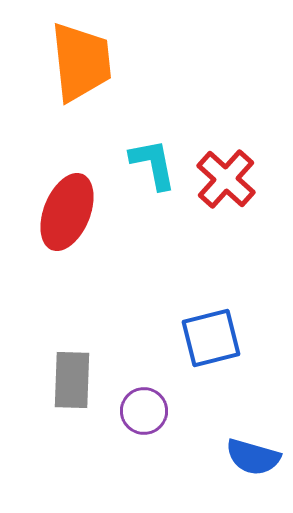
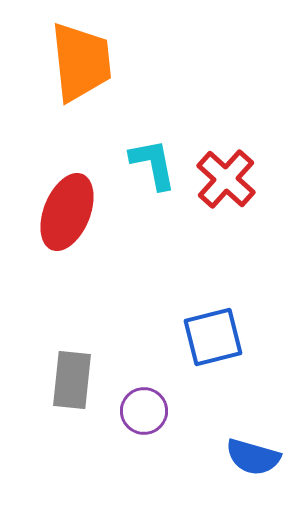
blue square: moved 2 px right, 1 px up
gray rectangle: rotated 4 degrees clockwise
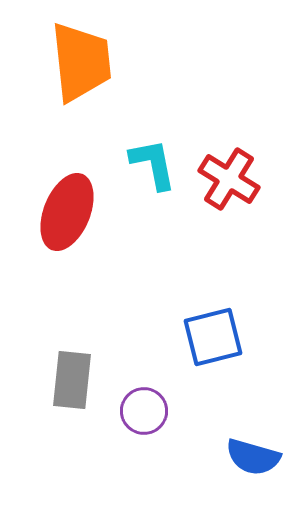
red cross: moved 3 px right; rotated 10 degrees counterclockwise
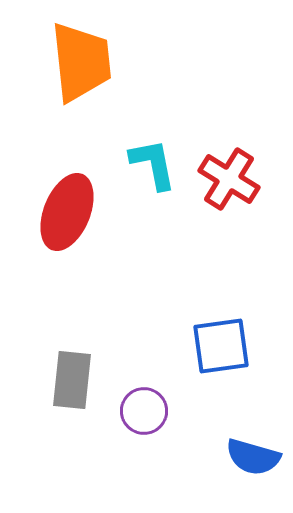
blue square: moved 8 px right, 9 px down; rotated 6 degrees clockwise
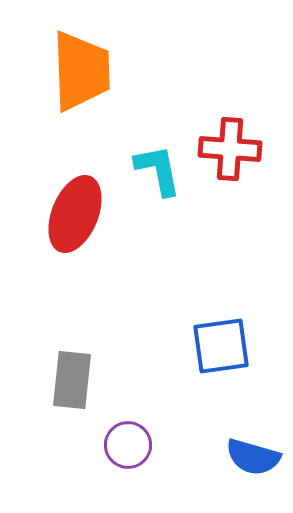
orange trapezoid: moved 9 px down; rotated 4 degrees clockwise
cyan L-shape: moved 5 px right, 6 px down
red cross: moved 1 px right, 30 px up; rotated 28 degrees counterclockwise
red ellipse: moved 8 px right, 2 px down
purple circle: moved 16 px left, 34 px down
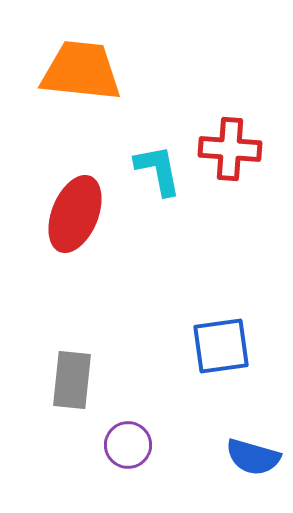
orange trapezoid: rotated 82 degrees counterclockwise
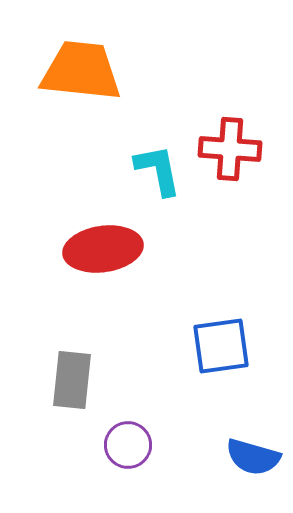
red ellipse: moved 28 px right, 35 px down; rotated 60 degrees clockwise
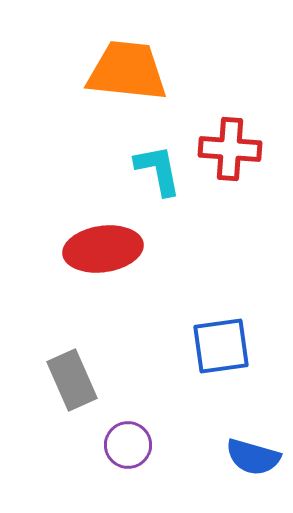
orange trapezoid: moved 46 px right
gray rectangle: rotated 30 degrees counterclockwise
